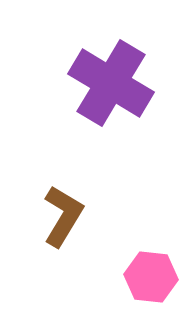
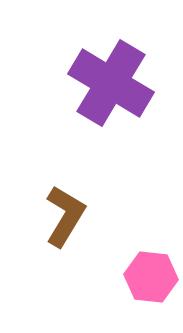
brown L-shape: moved 2 px right
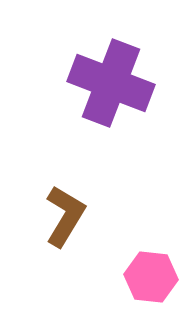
purple cross: rotated 10 degrees counterclockwise
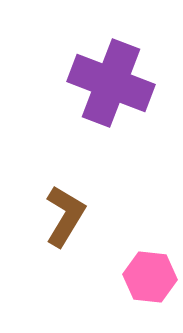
pink hexagon: moved 1 px left
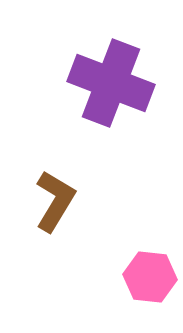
brown L-shape: moved 10 px left, 15 px up
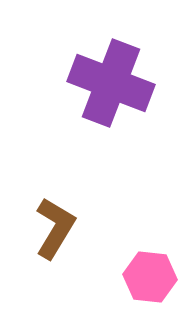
brown L-shape: moved 27 px down
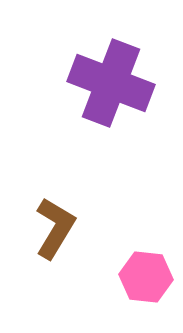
pink hexagon: moved 4 px left
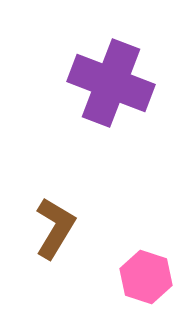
pink hexagon: rotated 12 degrees clockwise
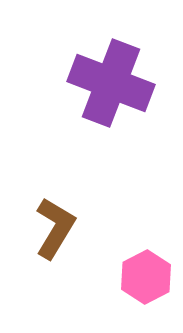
pink hexagon: rotated 15 degrees clockwise
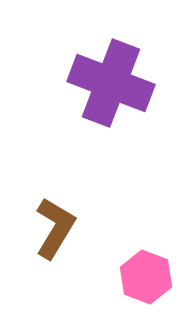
pink hexagon: rotated 12 degrees counterclockwise
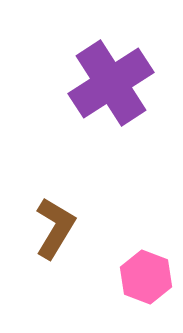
purple cross: rotated 36 degrees clockwise
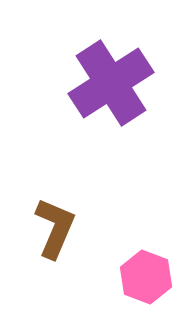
brown L-shape: rotated 8 degrees counterclockwise
